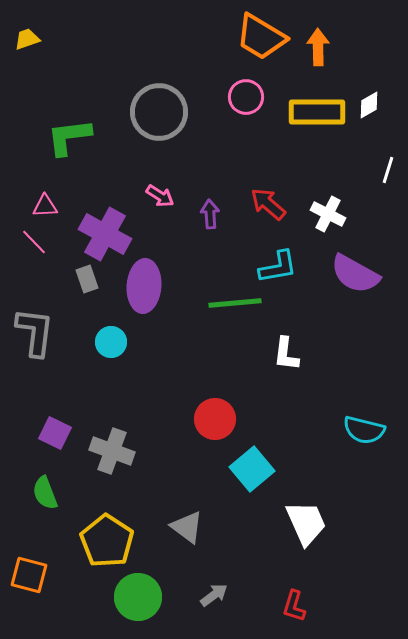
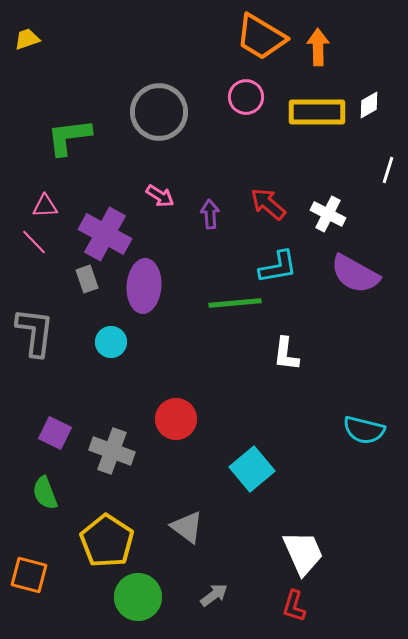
red circle: moved 39 px left
white trapezoid: moved 3 px left, 30 px down
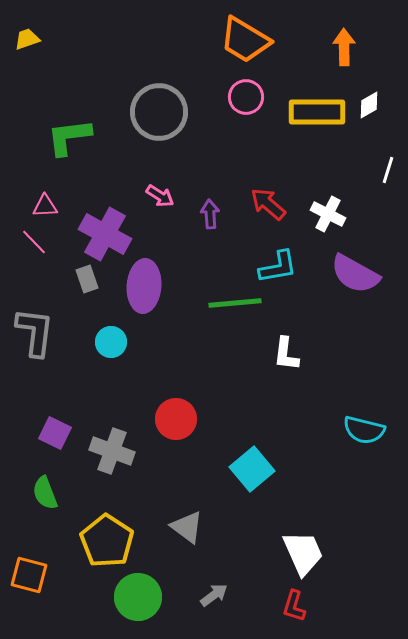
orange trapezoid: moved 16 px left, 3 px down
orange arrow: moved 26 px right
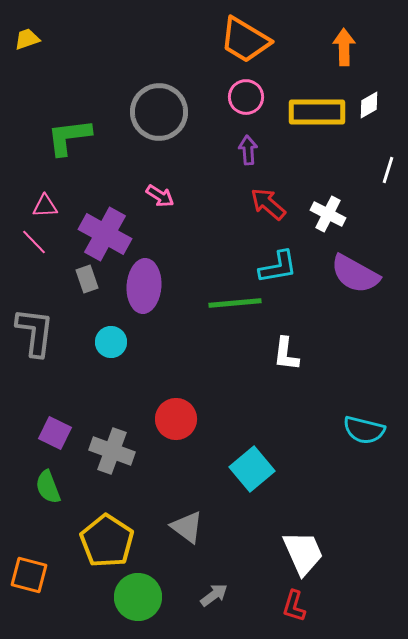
purple arrow: moved 38 px right, 64 px up
green semicircle: moved 3 px right, 6 px up
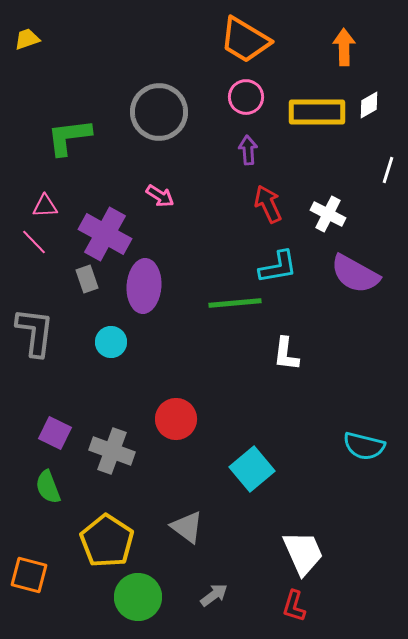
red arrow: rotated 24 degrees clockwise
cyan semicircle: moved 16 px down
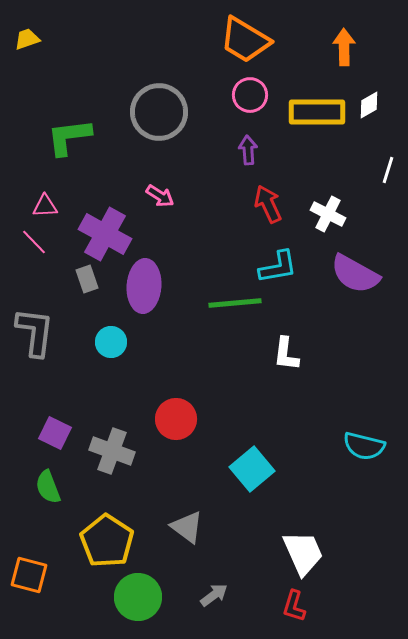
pink circle: moved 4 px right, 2 px up
